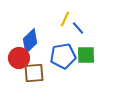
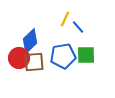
blue line: moved 1 px up
brown square: moved 11 px up
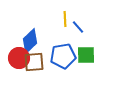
yellow line: rotated 28 degrees counterclockwise
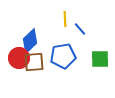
blue line: moved 2 px right, 2 px down
green square: moved 14 px right, 4 px down
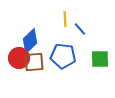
blue pentagon: rotated 15 degrees clockwise
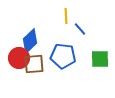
yellow line: moved 1 px right, 3 px up
brown square: moved 2 px down
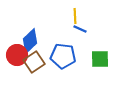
yellow line: moved 9 px right
blue line: rotated 24 degrees counterclockwise
red circle: moved 2 px left, 3 px up
brown square: moved 2 px up; rotated 30 degrees counterclockwise
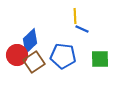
blue line: moved 2 px right
